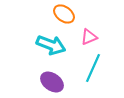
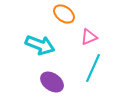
cyan arrow: moved 11 px left
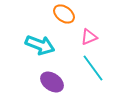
cyan line: rotated 60 degrees counterclockwise
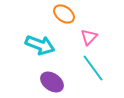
pink triangle: rotated 24 degrees counterclockwise
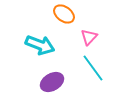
purple ellipse: rotated 65 degrees counterclockwise
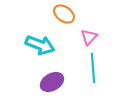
cyan line: rotated 32 degrees clockwise
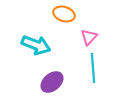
orange ellipse: rotated 20 degrees counterclockwise
cyan arrow: moved 4 px left
purple ellipse: rotated 10 degrees counterclockwise
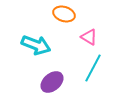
pink triangle: rotated 42 degrees counterclockwise
cyan line: rotated 32 degrees clockwise
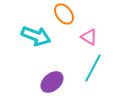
orange ellipse: rotated 35 degrees clockwise
cyan arrow: moved 9 px up
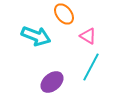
pink triangle: moved 1 px left, 1 px up
cyan line: moved 2 px left, 1 px up
